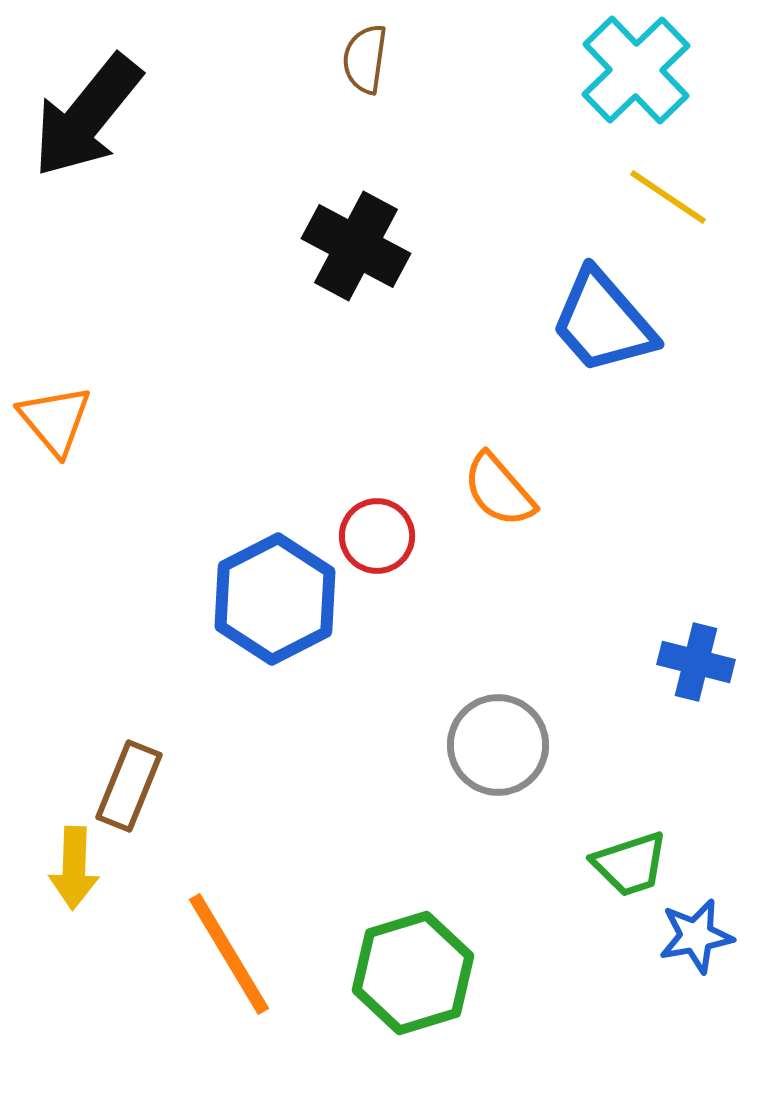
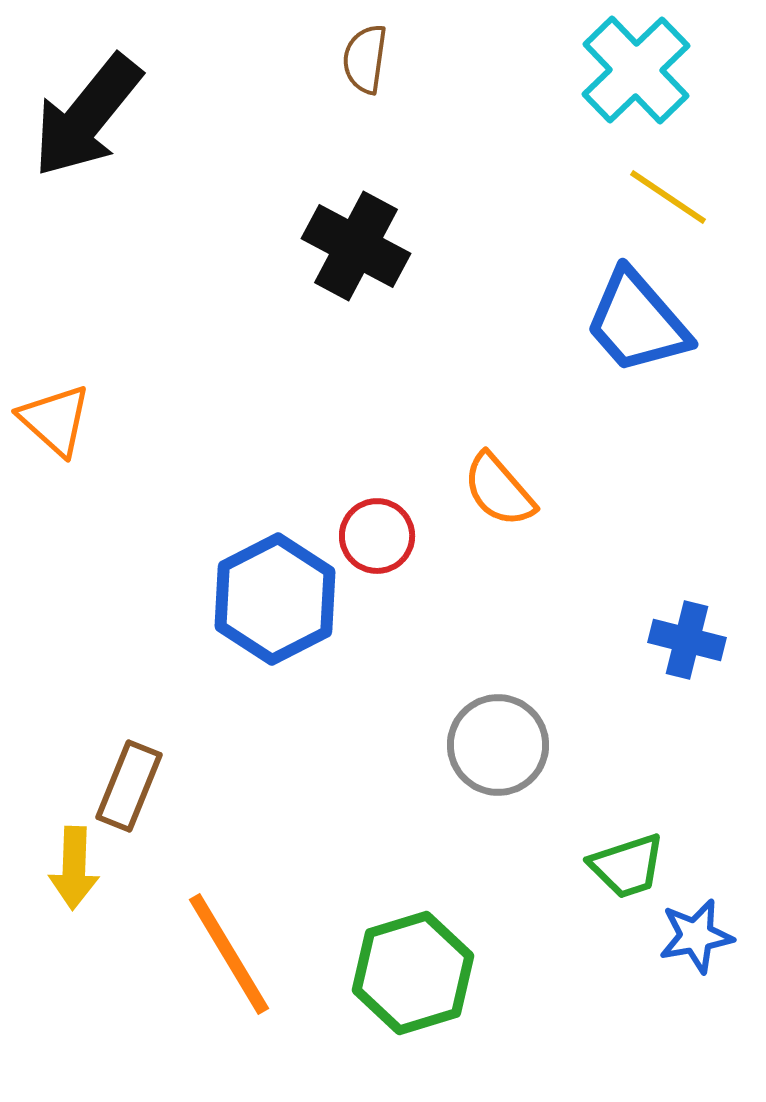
blue trapezoid: moved 34 px right
orange triangle: rotated 8 degrees counterclockwise
blue cross: moved 9 px left, 22 px up
green trapezoid: moved 3 px left, 2 px down
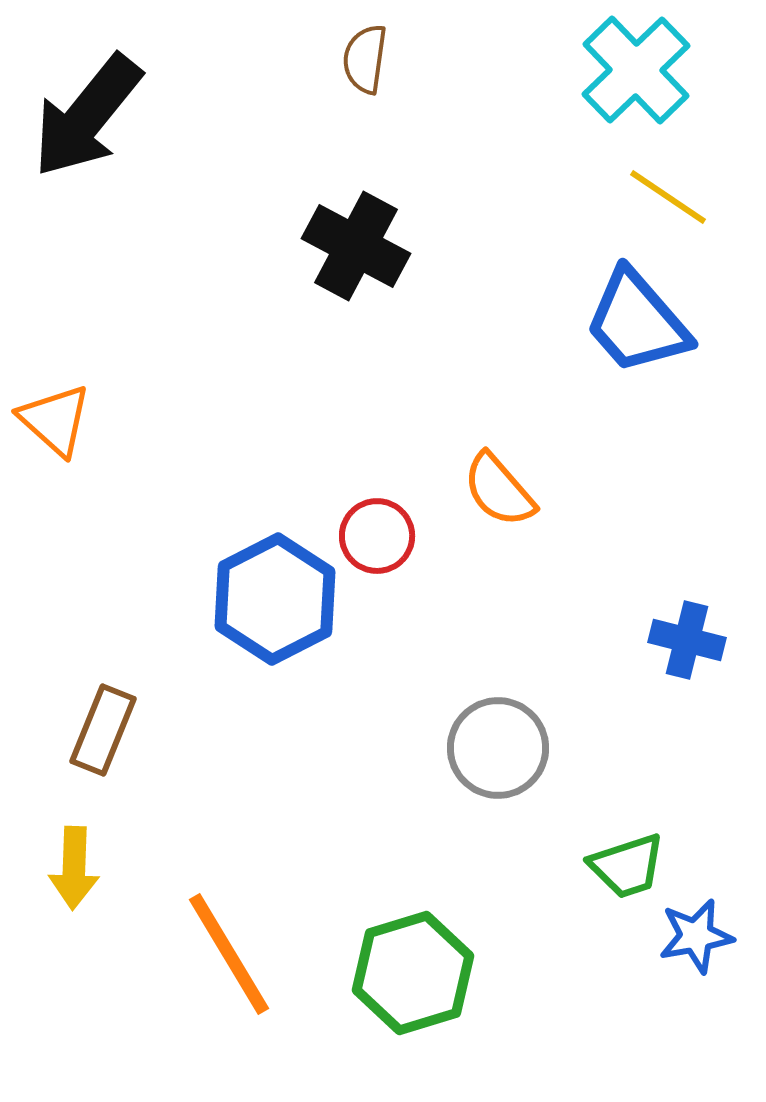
gray circle: moved 3 px down
brown rectangle: moved 26 px left, 56 px up
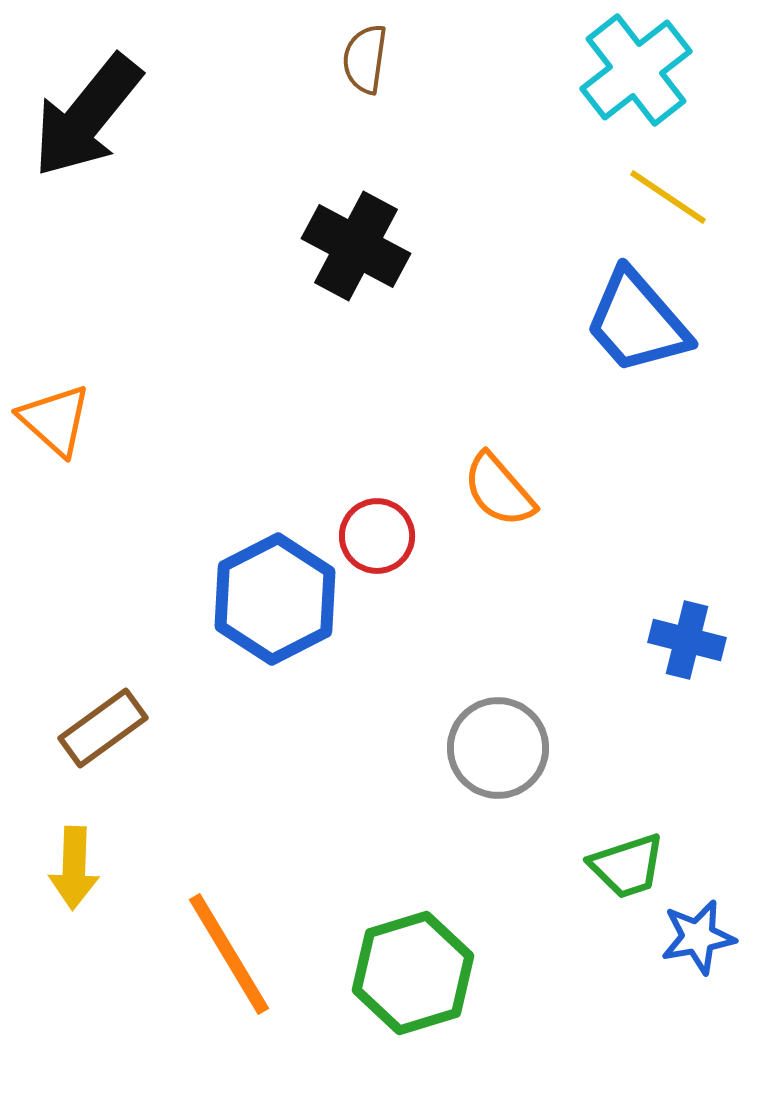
cyan cross: rotated 6 degrees clockwise
brown rectangle: moved 2 px up; rotated 32 degrees clockwise
blue star: moved 2 px right, 1 px down
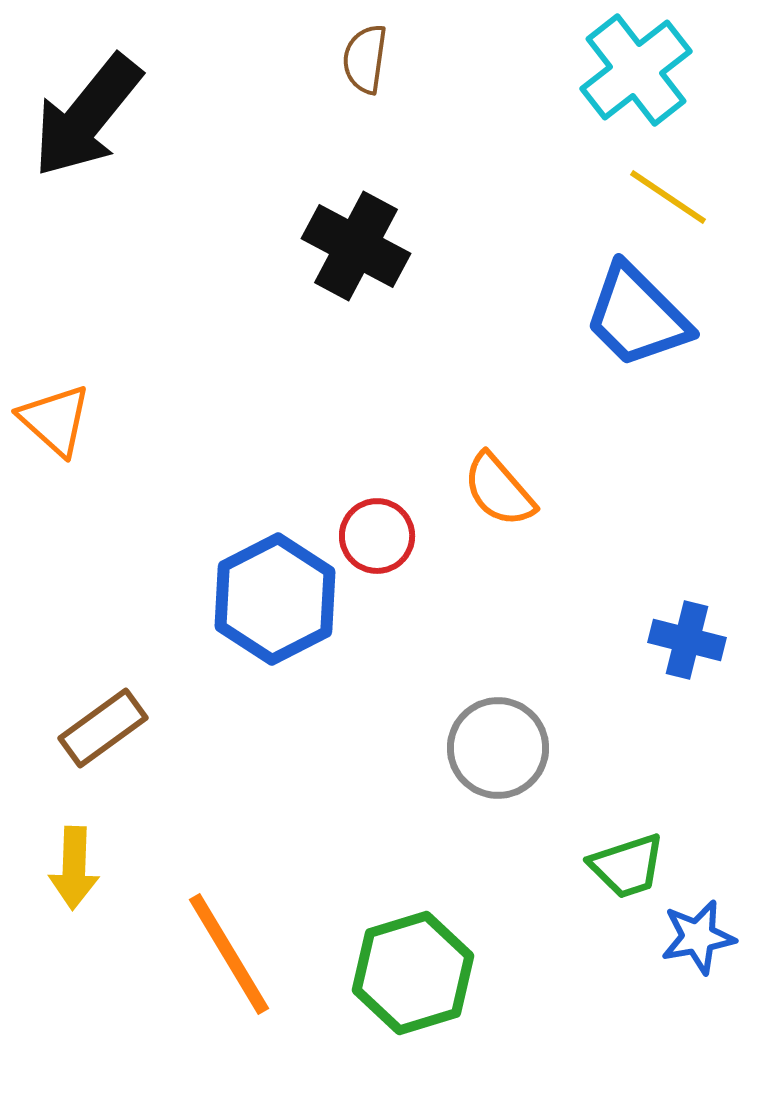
blue trapezoid: moved 6 px up; rotated 4 degrees counterclockwise
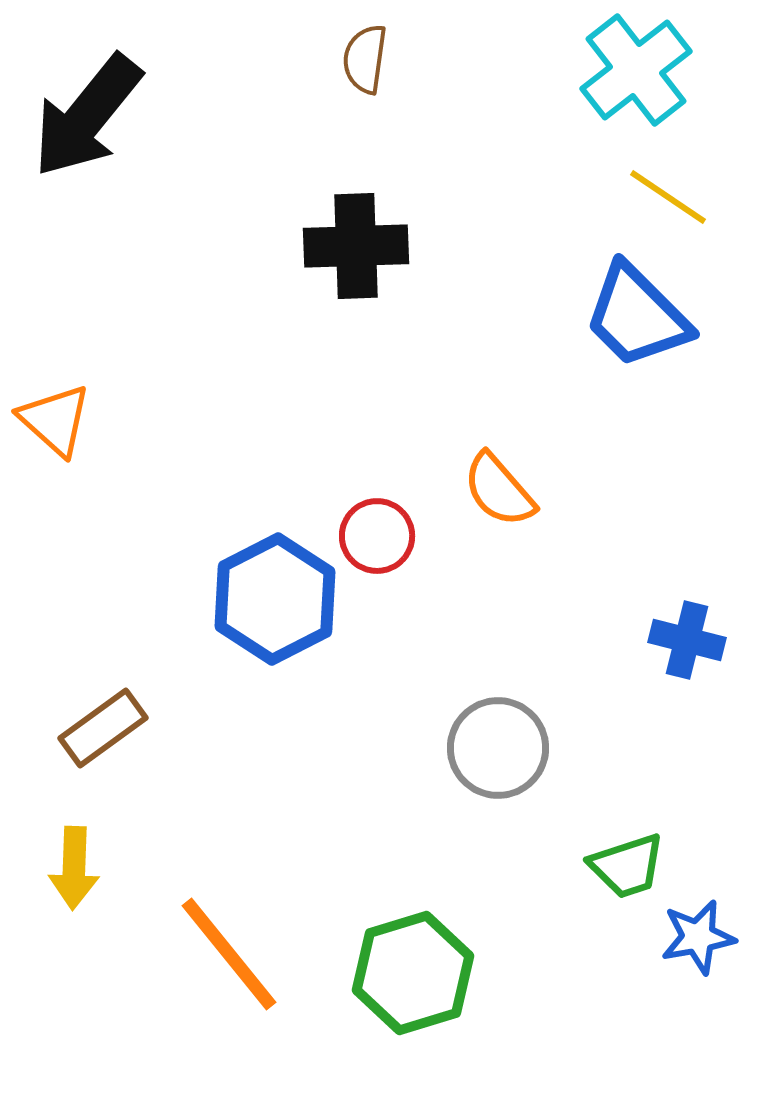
black cross: rotated 30 degrees counterclockwise
orange line: rotated 8 degrees counterclockwise
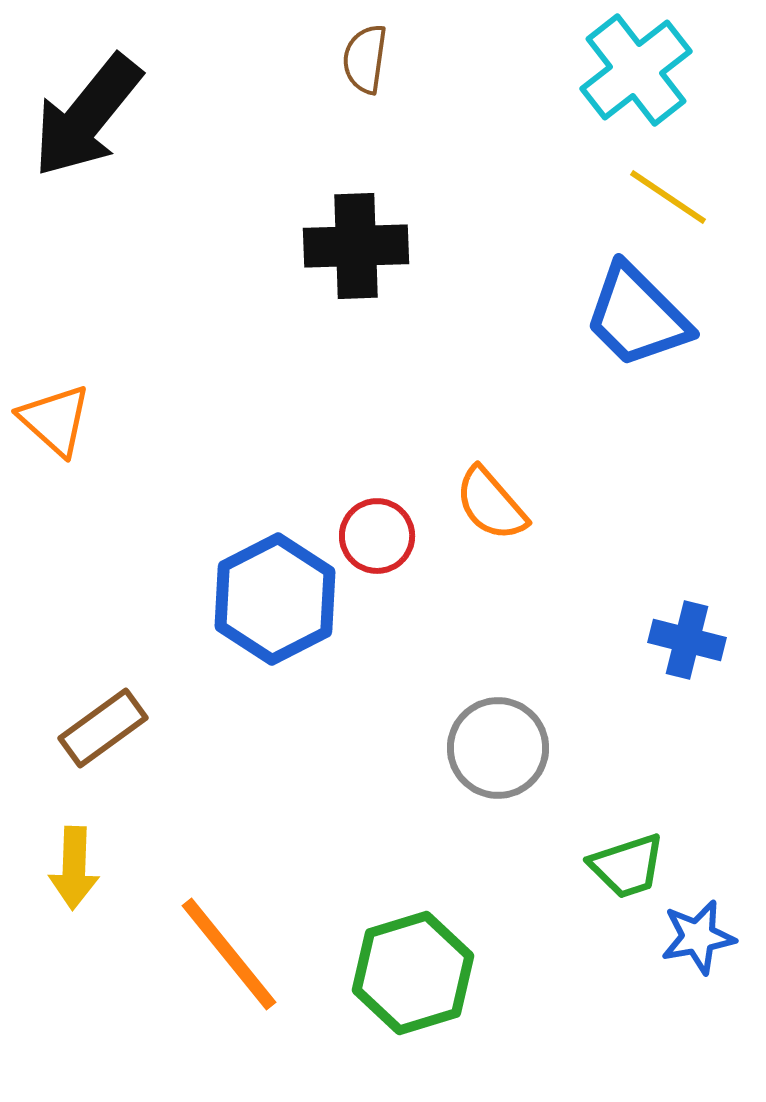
orange semicircle: moved 8 px left, 14 px down
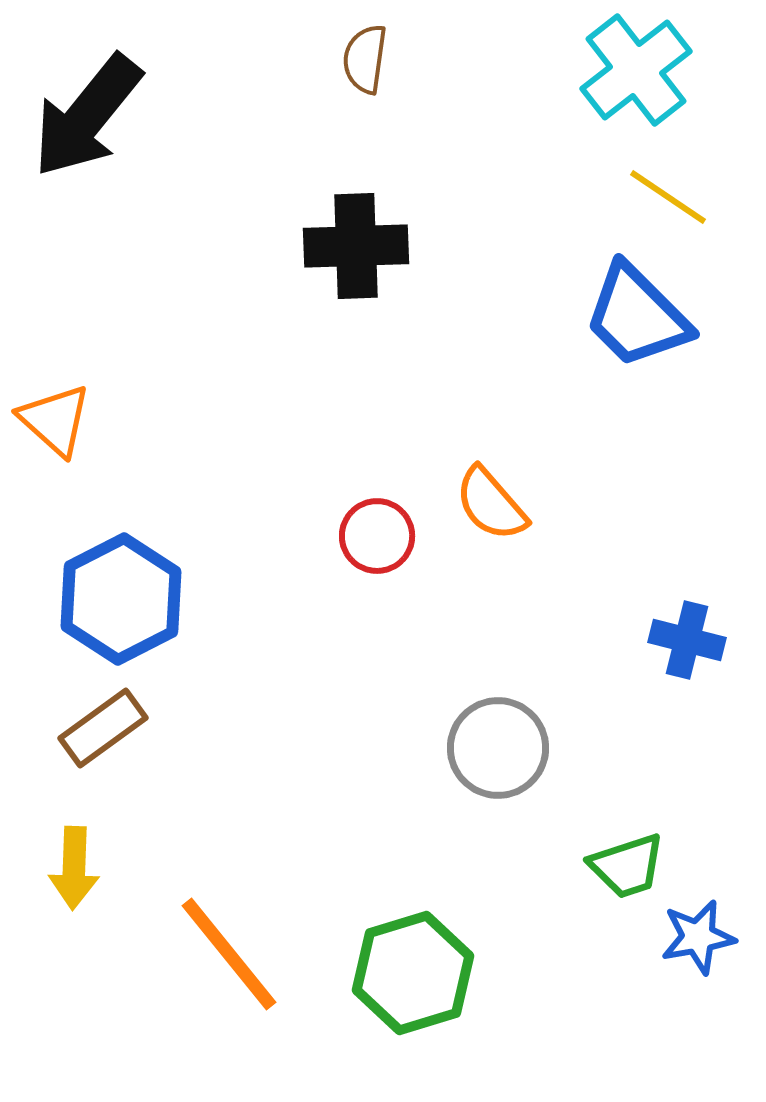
blue hexagon: moved 154 px left
